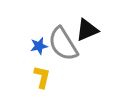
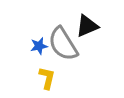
black triangle: moved 4 px up
yellow L-shape: moved 5 px right, 1 px down
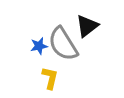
black triangle: rotated 15 degrees counterclockwise
yellow L-shape: moved 3 px right
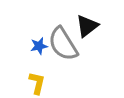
yellow L-shape: moved 13 px left, 5 px down
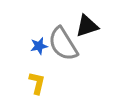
black triangle: rotated 20 degrees clockwise
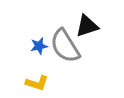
gray semicircle: moved 2 px right, 2 px down
yellow L-shape: rotated 95 degrees clockwise
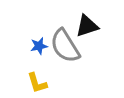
yellow L-shape: rotated 55 degrees clockwise
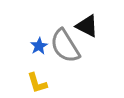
black triangle: rotated 45 degrees clockwise
blue star: rotated 18 degrees counterclockwise
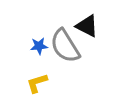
blue star: rotated 24 degrees clockwise
yellow L-shape: rotated 90 degrees clockwise
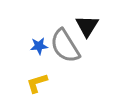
black triangle: rotated 35 degrees clockwise
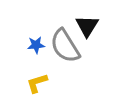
blue star: moved 3 px left, 1 px up
